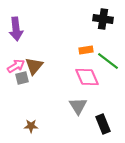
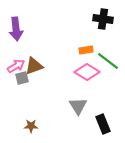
brown triangle: rotated 30 degrees clockwise
pink diamond: moved 5 px up; rotated 35 degrees counterclockwise
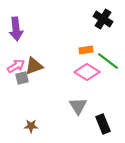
black cross: rotated 24 degrees clockwise
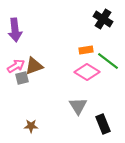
purple arrow: moved 1 px left, 1 px down
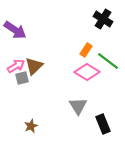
purple arrow: rotated 50 degrees counterclockwise
orange rectangle: rotated 48 degrees counterclockwise
brown triangle: rotated 24 degrees counterclockwise
brown star: rotated 24 degrees counterclockwise
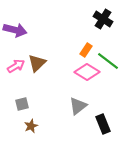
purple arrow: rotated 20 degrees counterclockwise
brown triangle: moved 3 px right, 3 px up
gray square: moved 26 px down
gray triangle: rotated 24 degrees clockwise
